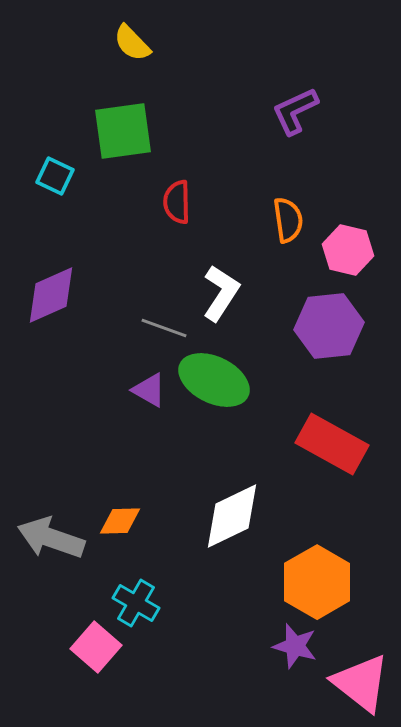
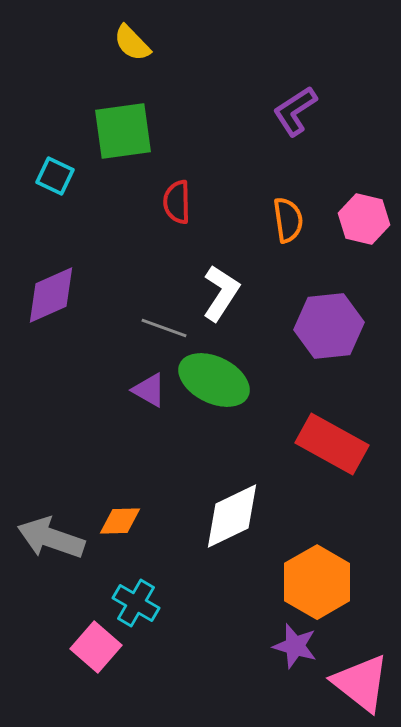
purple L-shape: rotated 8 degrees counterclockwise
pink hexagon: moved 16 px right, 31 px up
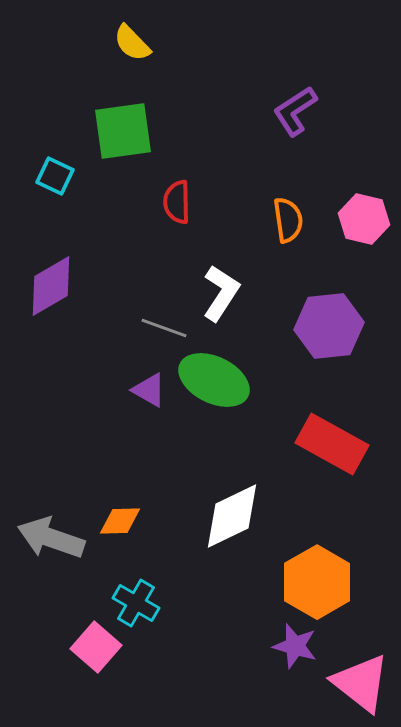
purple diamond: moved 9 px up; rotated 6 degrees counterclockwise
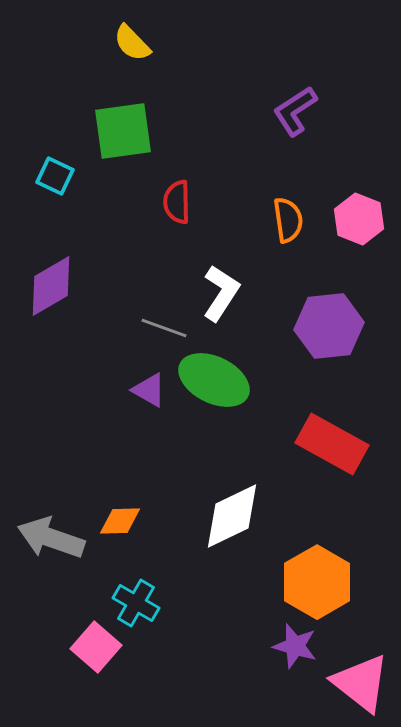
pink hexagon: moved 5 px left; rotated 9 degrees clockwise
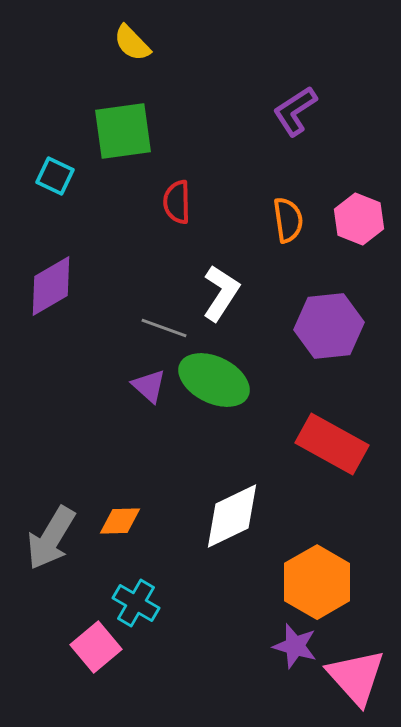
purple triangle: moved 4 px up; rotated 12 degrees clockwise
gray arrow: rotated 78 degrees counterclockwise
pink square: rotated 9 degrees clockwise
pink triangle: moved 5 px left, 6 px up; rotated 10 degrees clockwise
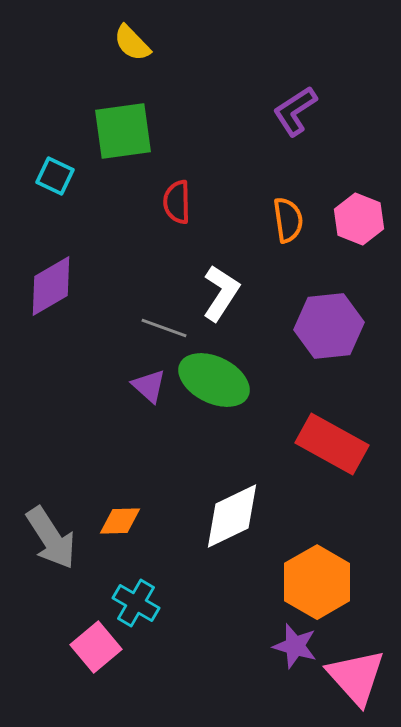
gray arrow: rotated 64 degrees counterclockwise
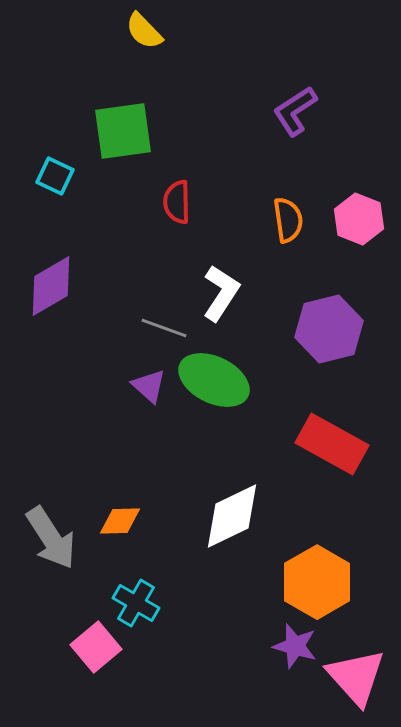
yellow semicircle: moved 12 px right, 12 px up
purple hexagon: moved 3 px down; rotated 8 degrees counterclockwise
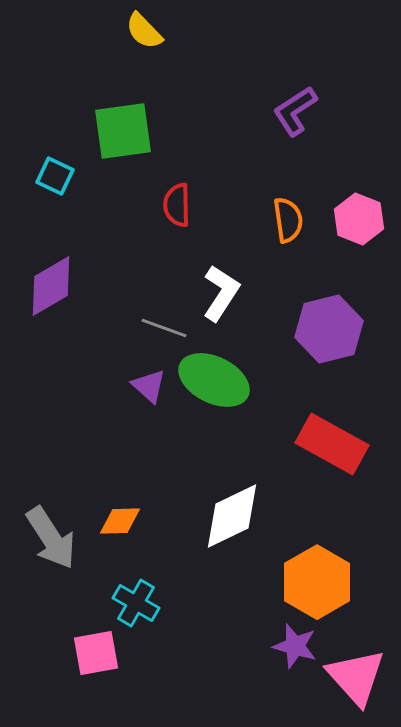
red semicircle: moved 3 px down
pink square: moved 6 px down; rotated 30 degrees clockwise
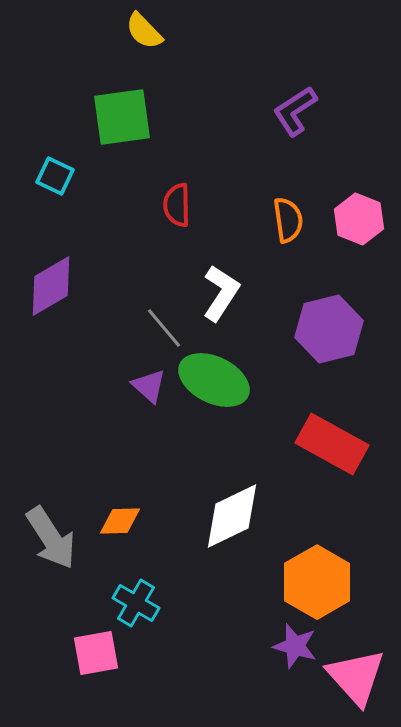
green square: moved 1 px left, 14 px up
gray line: rotated 30 degrees clockwise
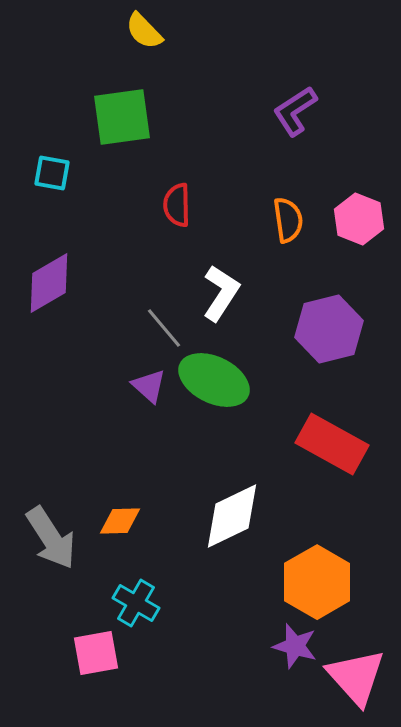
cyan square: moved 3 px left, 3 px up; rotated 15 degrees counterclockwise
purple diamond: moved 2 px left, 3 px up
